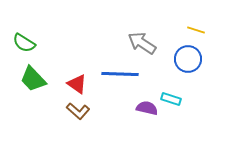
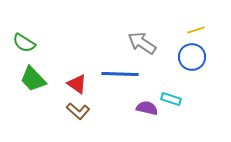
yellow line: rotated 36 degrees counterclockwise
blue circle: moved 4 px right, 2 px up
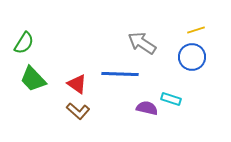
green semicircle: rotated 90 degrees counterclockwise
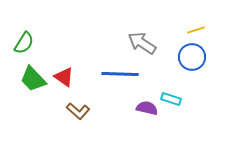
red triangle: moved 13 px left, 7 px up
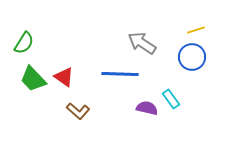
cyan rectangle: rotated 36 degrees clockwise
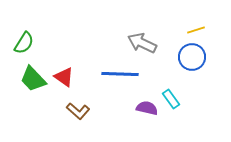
gray arrow: rotated 8 degrees counterclockwise
